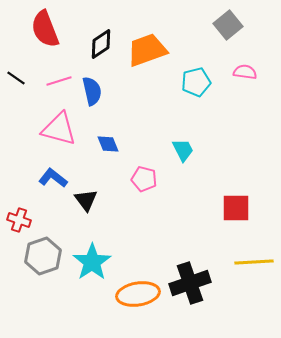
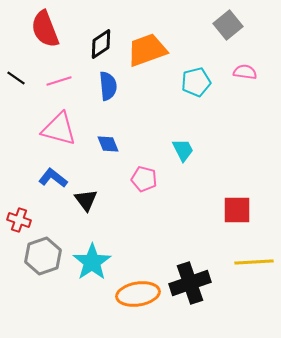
blue semicircle: moved 16 px right, 5 px up; rotated 8 degrees clockwise
red square: moved 1 px right, 2 px down
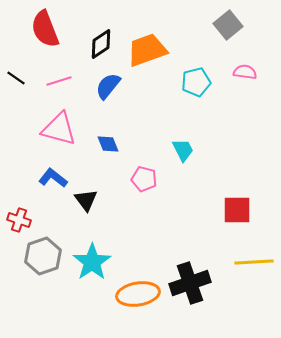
blue semicircle: rotated 136 degrees counterclockwise
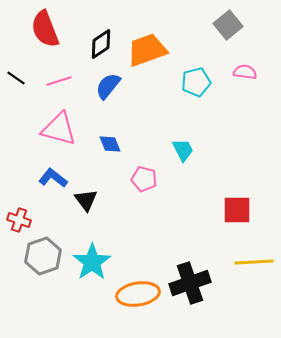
blue diamond: moved 2 px right
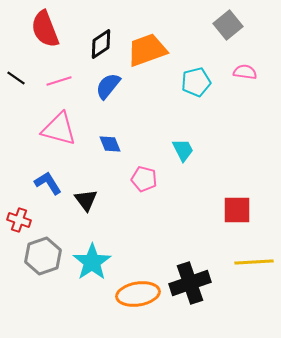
blue L-shape: moved 5 px left, 5 px down; rotated 20 degrees clockwise
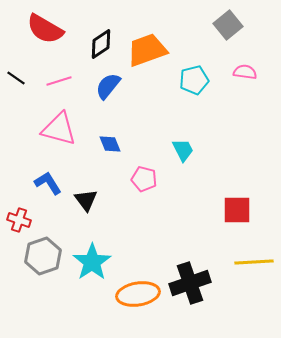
red semicircle: rotated 39 degrees counterclockwise
cyan pentagon: moved 2 px left, 2 px up
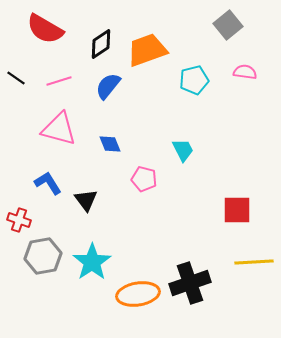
gray hexagon: rotated 9 degrees clockwise
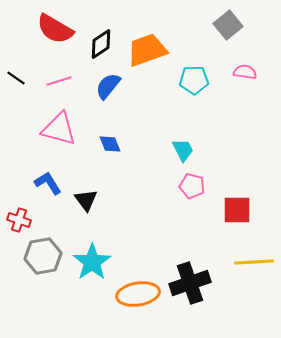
red semicircle: moved 10 px right
cyan pentagon: rotated 12 degrees clockwise
pink pentagon: moved 48 px right, 7 px down
